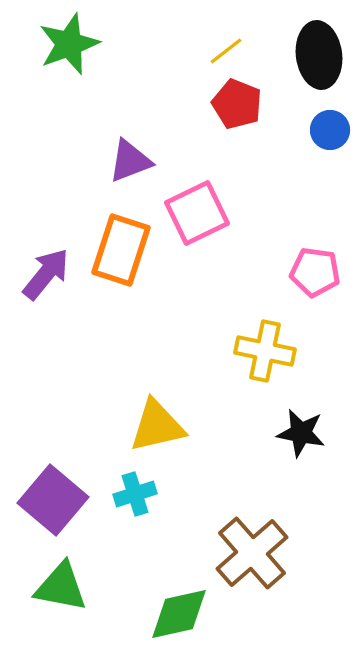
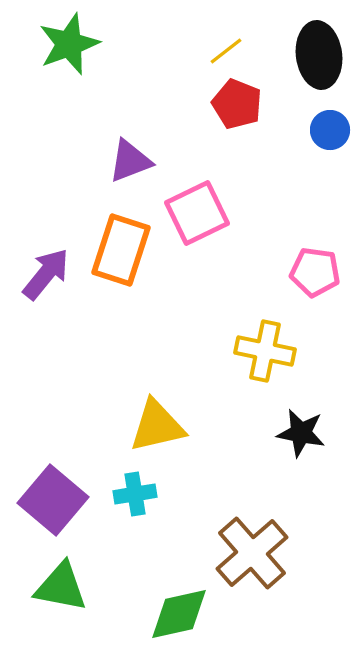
cyan cross: rotated 9 degrees clockwise
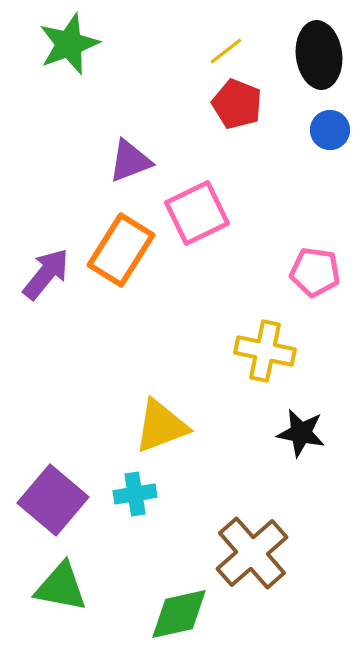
orange rectangle: rotated 14 degrees clockwise
yellow triangle: moved 4 px right; rotated 8 degrees counterclockwise
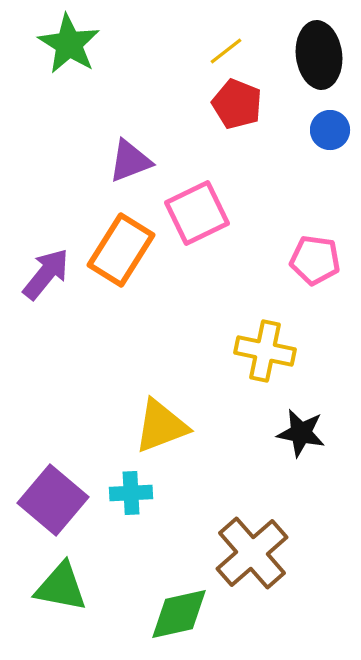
green star: rotated 20 degrees counterclockwise
pink pentagon: moved 12 px up
cyan cross: moved 4 px left, 1 px up; rotated 6 degrees clockwise
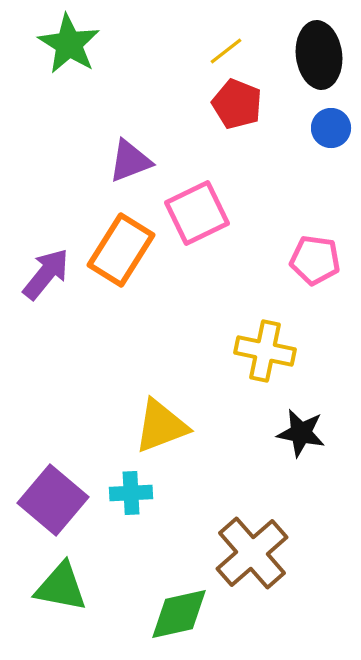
blue circle: moved 1 px right, 2 px up
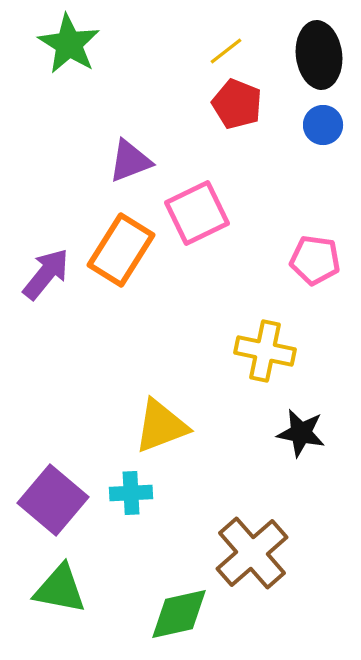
blue circle: moved 8 px left, 3 px up
green triangle: moved 1 px left, 2 px down
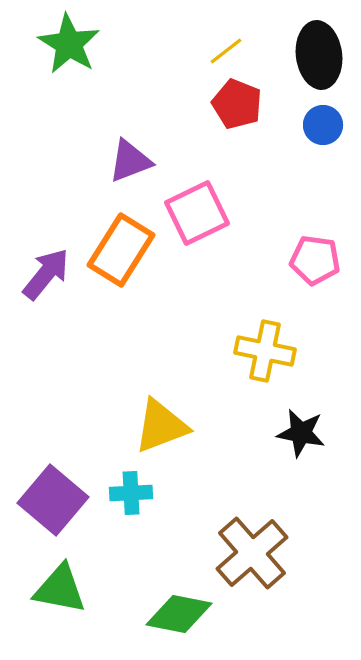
green diamond: rotated 24 degrees clockwise
